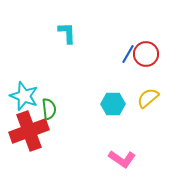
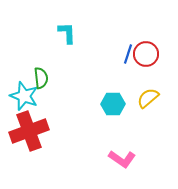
blue line: rotated 12 degrees counterclockwise
green semicircle: moved 8 px left, 31 px up
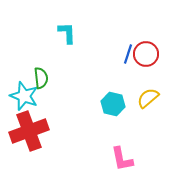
cyan hexagon: rotated 15 degrees clockwise
pink L-shape: rotated 44 degrees clockwise
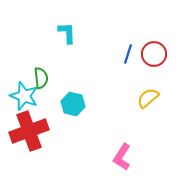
red circle: moved 8 px right
cyan hexagon: moved 40 px left
pink L-shape: moved 2 px up; rotated 44 degrees clockwise
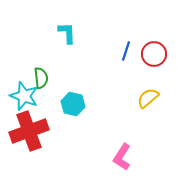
blue line: moved 2 px left, 3 px up
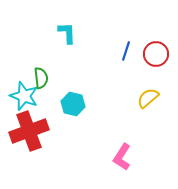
red circle: moved 2 px right
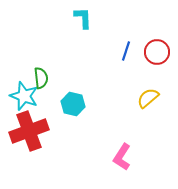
cyan L-shape: moved 16 px right, 15 px up
red circle: moved 1 px right, 2 px up
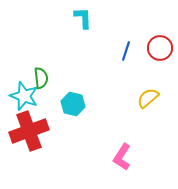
red circle: moved 3 px right, 4 px up
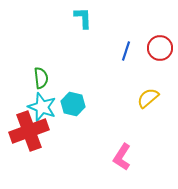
cyan star: moved 18 px right, 11 px down
